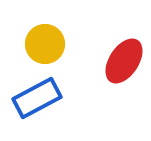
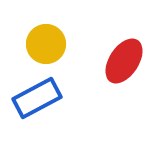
yellow circle: moved 1 px right
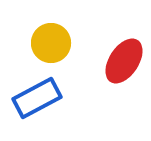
yellow circle: moved 5 px right, 1 px up
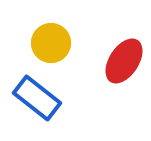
blue rectangle: rotated 66 degrees clockwise
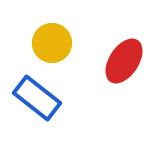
yellow circle: moved 1 px right
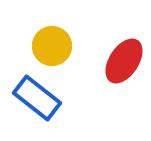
yellow circle: moved 3 px down
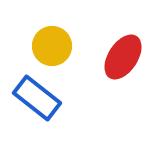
red ellipse: moved 1 px left, 4 px up
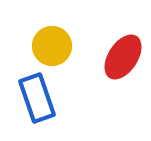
blue rectangle: rotated 33 degrees clockwise
